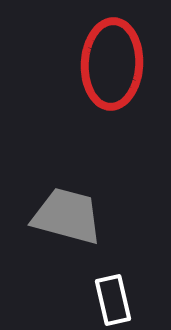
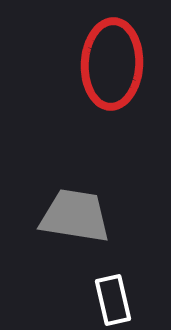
gray trapezoid: moved 8 px right; rotated 6 degrees counterclockwise
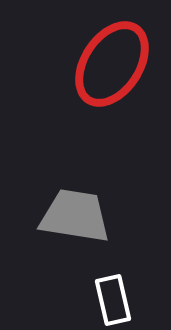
red ellipse: rotated 30 degrees clockwise
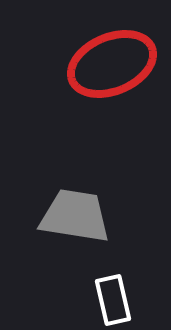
red ellipse: rotated 34 degrees clockwise
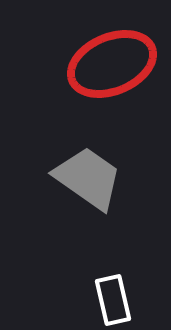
gray trapezoid: moved 13 px right, 38 px up; rotated 26 degrees clockwise
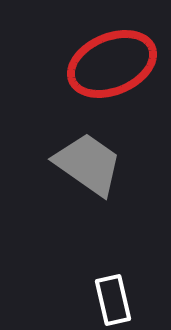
gray trapezoid: moved 14 px up
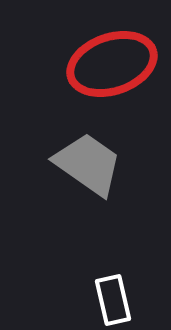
red ellipse: rotated 4 degrees clockwise
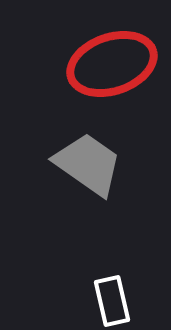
white rectangle: moved 1 px left, 1 px down
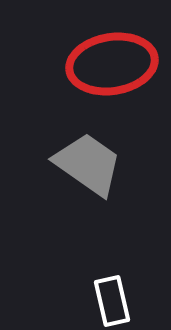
red ellipse: rotated 10 degrees clockwise
